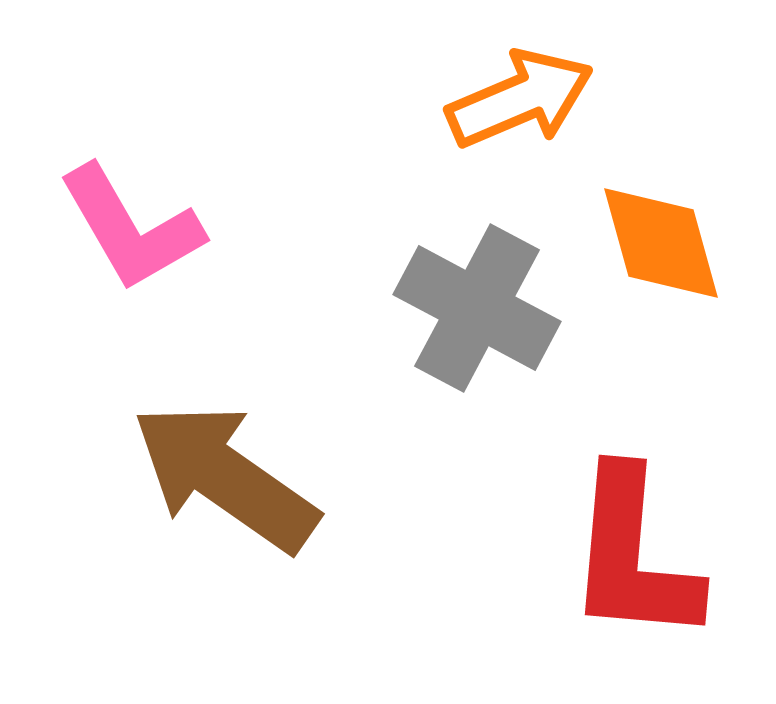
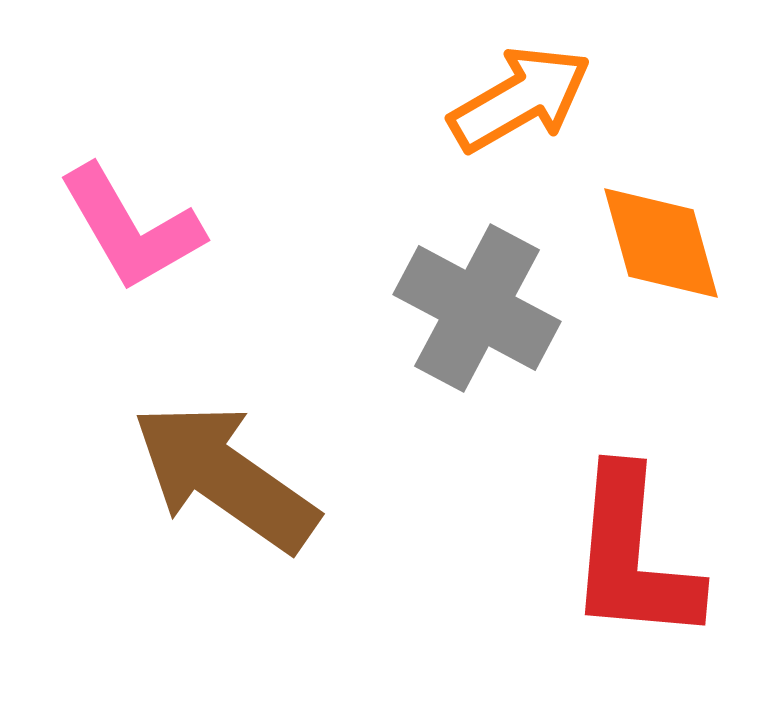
orange arrow: rotated 7 degrees counterclockwise
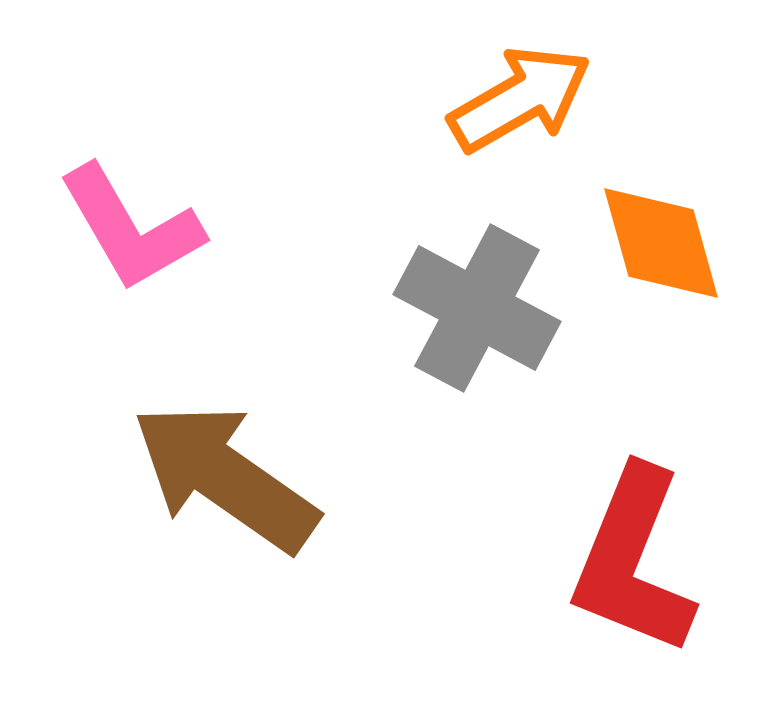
red L-shape: moved 5 px down; rotated 17 degrees clockwise
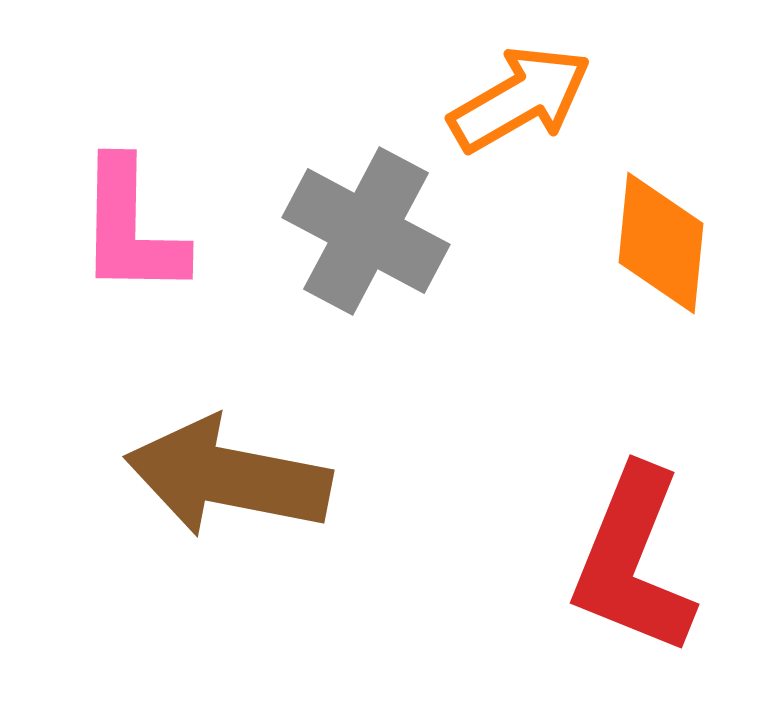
pink L-shape: rotated 31 degrees clockwise
orange diamond: rotated 21 degrees clockwise
gray cross: moved 111 px left, 77 px up
brown arrow: moved 3 px right; rotated 24 degrees counterclockwise
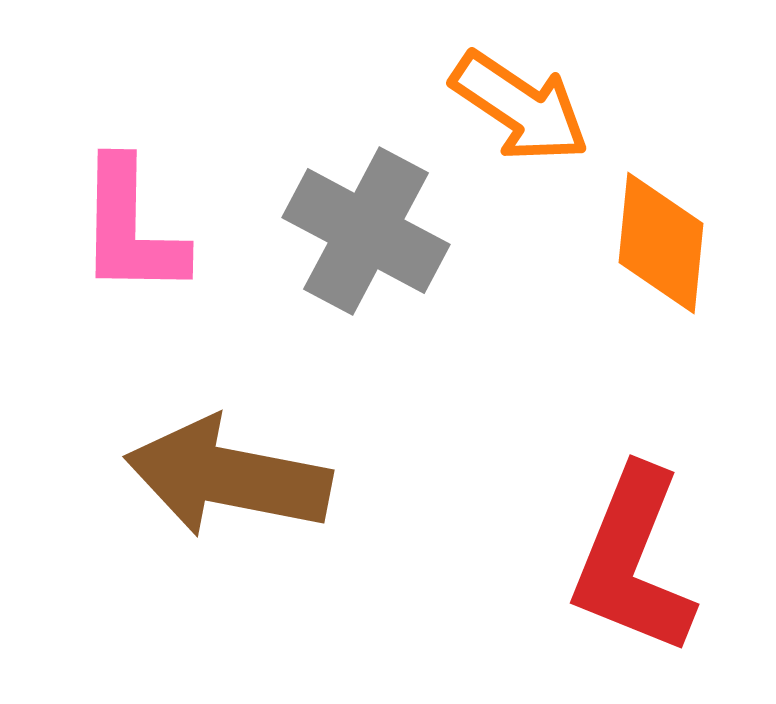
orange arrow: moved 8 px down; rotated 64 degrees clockwise
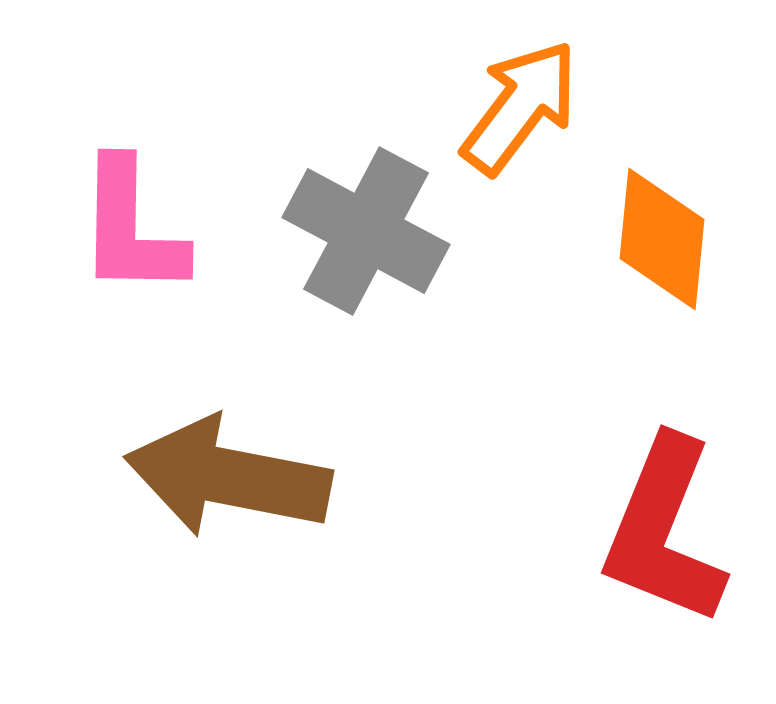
orange arrow: rotated 87 degrees counterclockwise
orange diamond: moved 1 px right, 4 px up
red L-shape: moved 31 px right, 30 px up
